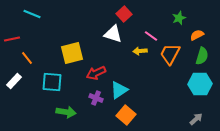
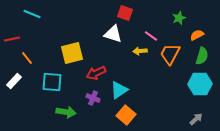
red square: moved 1 px right, 1 px up; rotated 28 degrees counterclockwise
purple cross: moved 3 px left
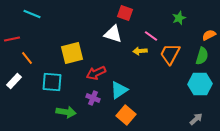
orange semicircle: moved 12 px right
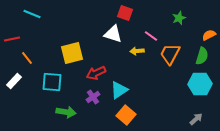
yellow arrow: moved 3 px left
purple cross: moved 1 px up; rotated 32 degrees clockwise
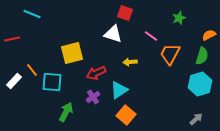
yellow arrow: moved 7 px left, 11 px down
orange line: moved 5 px right, 12 px down
cyan hexagon: rotated 15 degrees counterclockwise
green arrow: rotated 72 degrees counterclockwise
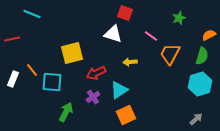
white rectangle: moved 1 px left, 2 px up; rotated 21 degrees counterclockwise
orange square: rotated 24 degrees clockwise
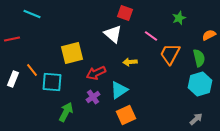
white triangle: rotated 24 degrees clockwise
green semicircle: moved 3 px left, 2 px down; rotated 30 degrees counterclockwise
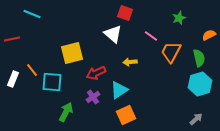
orange trapezoid: moved 1 px right, 2 px up
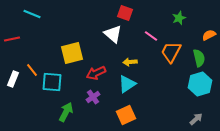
cyan triangle: moved 8 px right, 6 px up
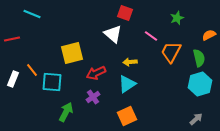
green star: moved 2 px left
orange square: moved 1 px right, 1 px down
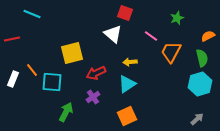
orange semicircle: moved 1 px left, 1 px down
green semicircle: moved 3 px right
gray arrow: moved 1 px right
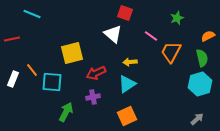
purple cross: rotated 24 degrees clockwise
